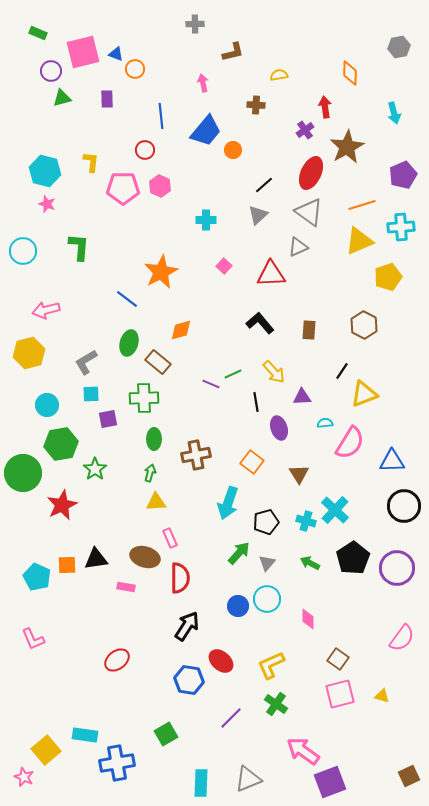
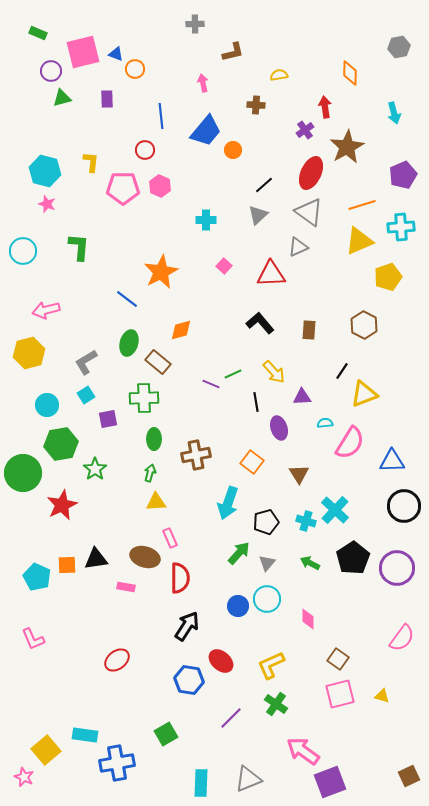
cyan square at (91, 394): moved 5 px left, 1 px down; rotated 30 degrees counterclockwise
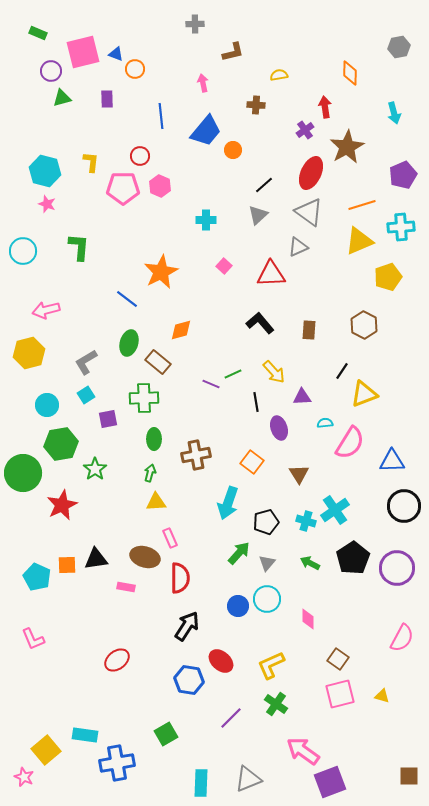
red circle at (145, 150): moved 5 px left, 6 px down
cyan cross at (335, 510): rotated 12 degrees clockwise
pink semicircle at (402, 638): rotated 8 degrees counterclockwise
brown square at (409, 776): rotated 25 degrees clockwise
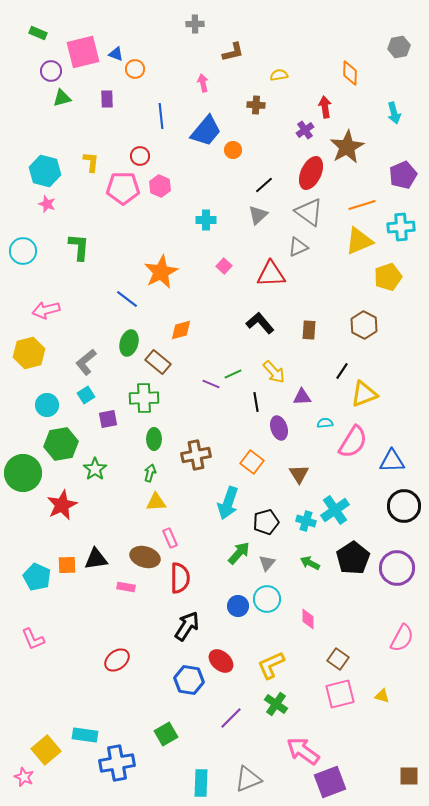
gray L-shape at (86, 362): rotated 8 degrees counterclockwise
pink semicircle at (350, 443): moved 3 px right, 1 px up
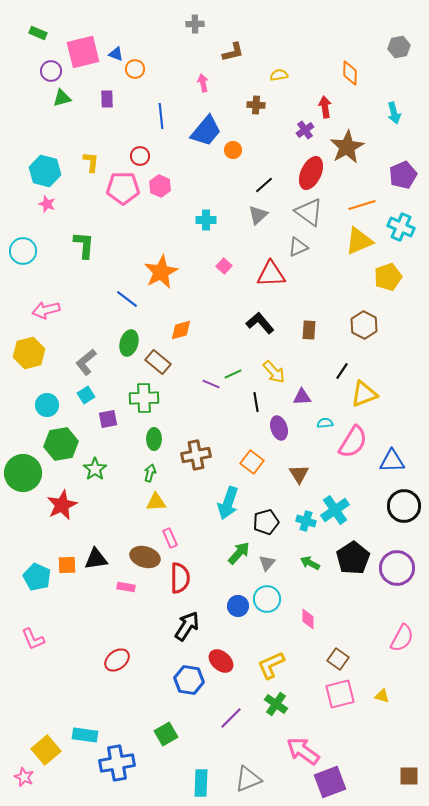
cyan cross at (401, 227): rotated 28 degrees clockwise
green L-shape at (79, 247): moved 5 px right, 2 px up
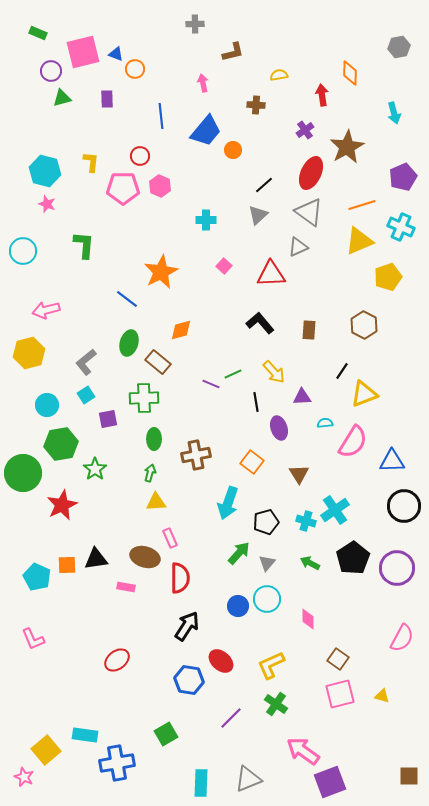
red arrow at (325, 107): moved 3 px left, 12 px up
purple pentagon at (403, 175): moved 2 px down
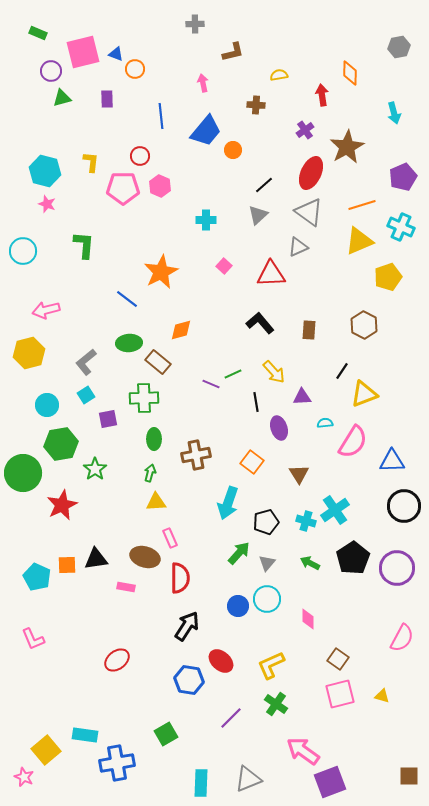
green ellipse at (129, 343): rotated 70 degrees clockwise
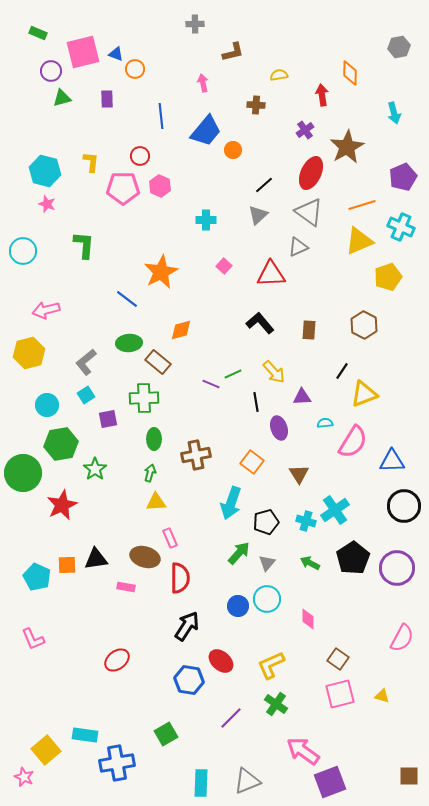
cyan arrow at (228, 503): moved 3 px right
gray triangle at (248, 779): moved 1 px left, 2 px down
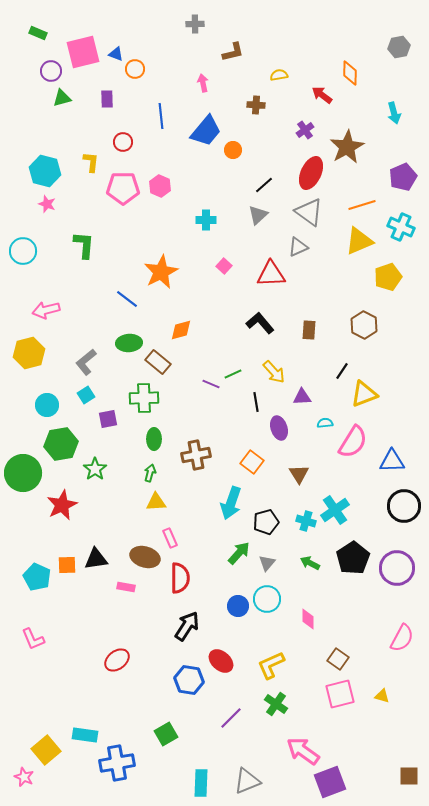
red arrow at (322, 95): rotated 45 degrees counterclockwise
red circle at (140, 156): moved 17 px left, 14 px up
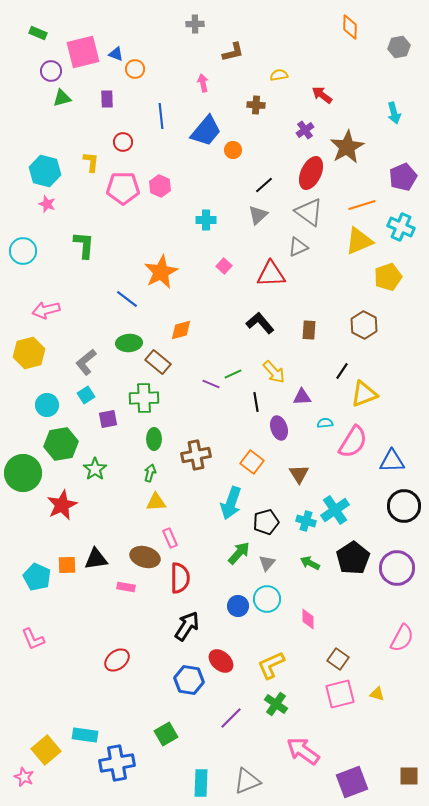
orange diamond at (350, 73): moved 46 px up
yellow triangle at (382, 696): moved 5 px left, 2 px up
purple square at (330, 782): moved 22 px right
